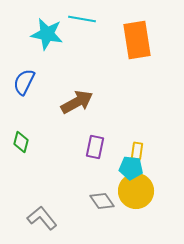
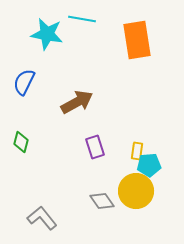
purple rectangle: rotated 30 degrees counterclockwise
cyan pentagon: moved 18 px right, 3 px up; rotated 10 degrees counterclockwise
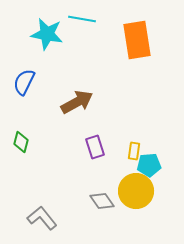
yellow rectangle: moved 3 px left
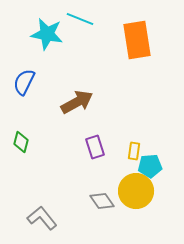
cyan line: moved 2 px left; rotated 12 degrees clockwise
cyan pentagon: moved 1 px right, 1 px down
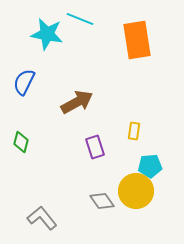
yellow rectangle: moved 20 px up
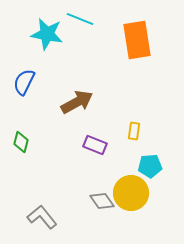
purple rectangle: moved 2 px up; rotated 50 degrees counterclockwise
yellow circle: moved 5 px left, 2 px down
gray L-shape: moved 1 px up
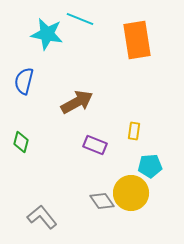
blue semicircle: moved 1 px up; rotated 12 degrees counterclockwise
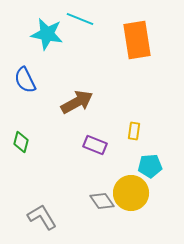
blue semicircle: moved 1 px right, 1 px up; rotated 40 degrees counterclockwise
gray L-shape: rotated 8 degrees clockwise
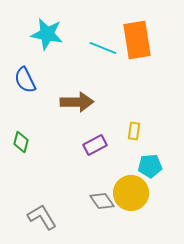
cyan line: moved 23 px right, 29 px down
brown arrow: rotated 28 degrees clockwise
purple rectangle: rotated 50 degrees counterclockwise
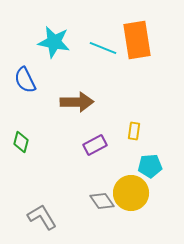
cyan star: moved 7 px right, 8 px down
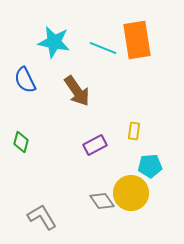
brown arrow: moved 11 px up; rotated 56 degrees clockwise
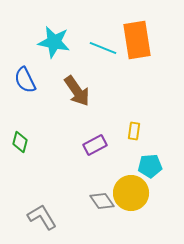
green diamond: moved 1 px left
